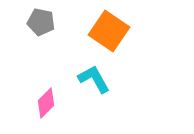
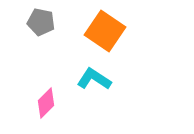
orange square: moved 4 px left
cyan L-shape: rotated 28 degrees counterclockwise
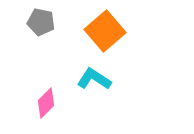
orange square: rotated 15 degrees clockwise
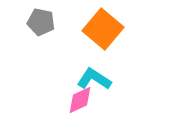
orange square: moved 2 px left, 2 px up; rotated 9 degrees counterclockwise
pink diamond: moved 34 px right, 3 px up; rotated 20 degrees clockwise
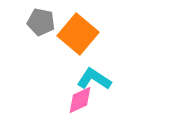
orange square: moved 25 px left, 5 px down
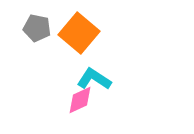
gray pentagon: moved 4 px left, 6 px down
orange square: moved 1 px right, 1 px up
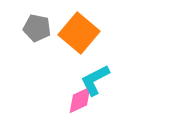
cyan L-shape: moved 1 px right, 1 px down; rotated 60 degrees counterclockwise
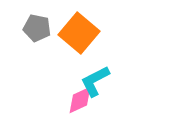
cyan L-shape: moved 1 px down
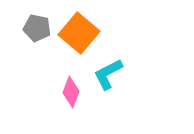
cyan L-shape: moved 13 px right, 7 px up
pink diamond: moved 9 px left, 8 px up; rotated 44 degrees counterclockwise
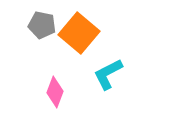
gray pentagon: moved 5 px right, 3 px up
pink diamond: moved 16 px left
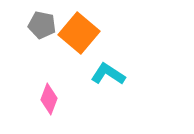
cyan L-shape: rotated 60 degrees clockwise
pink diamond: moved 6 px left, 7 px down
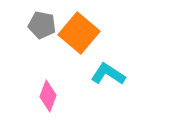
pink diamond: moved 1 px left, 3 px up
